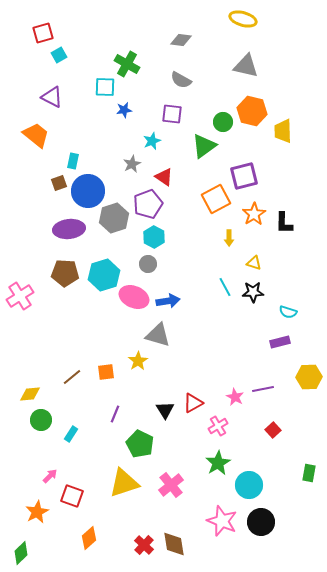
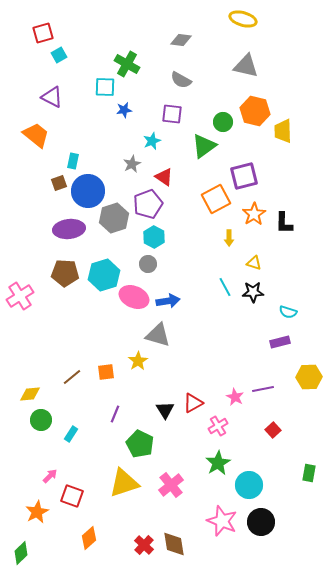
orange hexagon at (252, 111): moved 3 px right
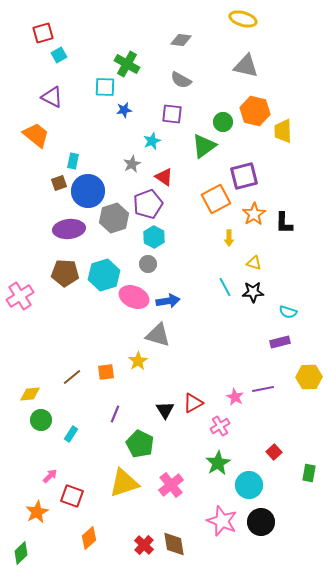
pink cross at (218, 426): moved 2 px right
red square at (273, 430): moved 1 px right, 22 px down
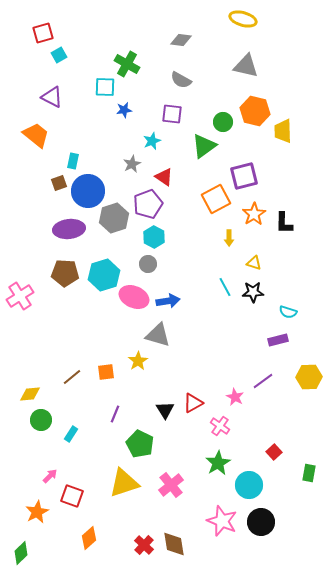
purple rectangle at (280, 342): moved 2 px left, 2 px up
purple line at (263, 389): moved 8 px up; rotated 25 degrees counterclockwise
pink cross at (220, 426): rotated 24 degrees counterclockwise
